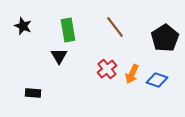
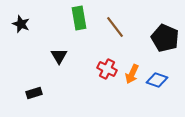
black star: moved 2 px left, 2 px up
green rectangle: moved 11 px right, 12 px up
black pentagon: rotated 16 degrees counterclockwise
red cross: rotated 24 degrees counterclockwise
black rectangle: moved 1 px right; rotated 21 degrees counterclockwise
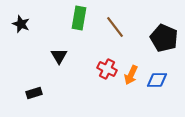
green rectangle: rotated 20 degrees clockwise
black pentagon: moved 1 px left
orange arrow: moved 1 px left, 1 px down
blue diamond: rotated 20 degrees counterclockwise
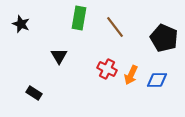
black rectangle: rotated 49 degrees clockwise
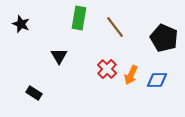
red cross: rotated 18 degrees clockwise
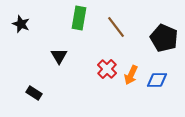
brown line: moved 1 px right
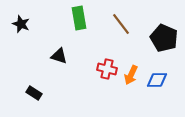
green rectangle: rotated 20 degrees counterclockwise
brown line: moved 5 px right, 3 px up
black triangle: rotated 42 degrees counterclockwise
red cross: rotated 30 degrees counterclockwise
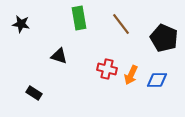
black star: rotated 12 degrees counterclockwise
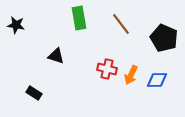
black star: moved 5 px left, 1 px down
black triangle: moved 3 px left
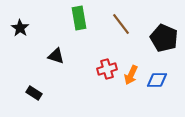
black star: moved 4 px right, 3 px down; rotated 24 degrees clockwise
red cross: rotated 30 degrees counterclockwise
